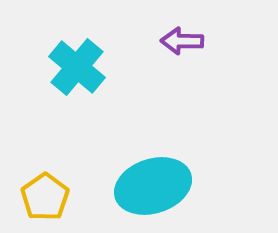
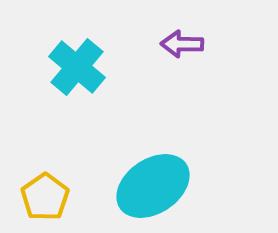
purple arrow: moved 3 px down
cyan ellipse: rotated 16 degrees counterclockwise
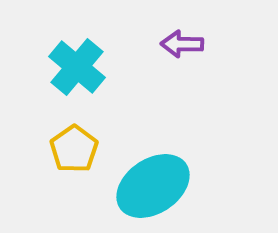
yellow pentagon: moved 29 px right, 48 px up
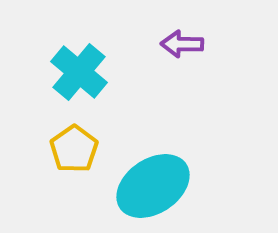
cyan cross: moved 2 px right, 5 px down
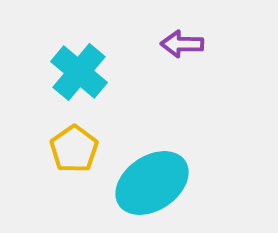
cyan ellipse: moved 1 px left, 3 px up
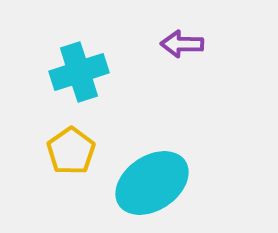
cyan cross: rotated 32 degrees clockwise
yellow pentagon: moved 3 px left, 2 px down
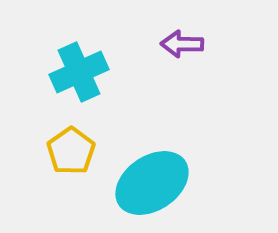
cyan cross: rotated 6 degrees counterclockwise
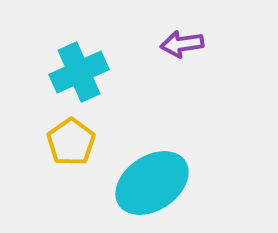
purple arrow: rotated 9 degrees counterclockwise
yellow pentagon: moved 9 px up
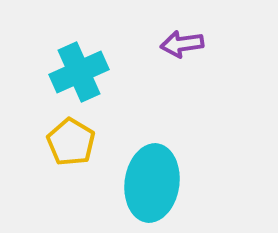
yellow pentagon: rotated 6 degrees counterclockwise
cyan ellipse: rotated 48 degrees counterclockwise
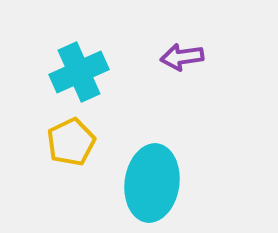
purple arrow: moved 13 px down
yellow pentagon: rotated 15 degrees clockwise
